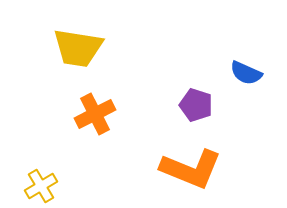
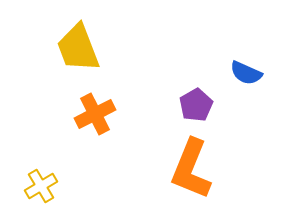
yellow trapezoid: rotated 60 degrees clockwise
purple pentagon: rotated 24 degrees clockwise
orange L-shape: rotated 90 degrees clockwise
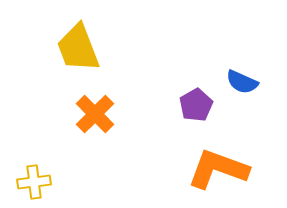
blue semicircle: moved 4 px left, 9 px down
orange cross: rotated 18 degrees counterclockwise
orange L-shape: moved 27 px right; rotated 88 degrees clockwise
yellow cross: moved 7 px left, 4 px up; rotated 24 degrees clockwise
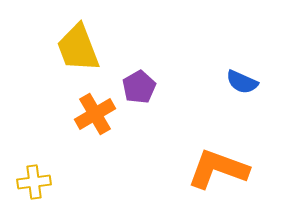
purple pentagon: moved 57 px left, 18 px up
orange cross: rotated 15 degrees clockwise
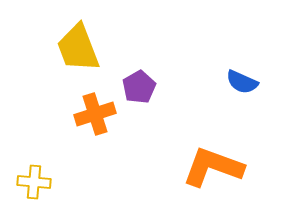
orange cross: rotated 12 degrees clockwise
orange L-shape: moved 5 px left, 2 px up
yellow cross: rotated 12 degrees clockwise
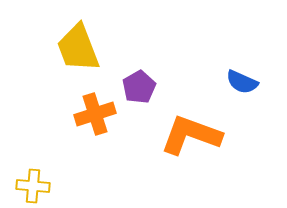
orange L-shape: moved 22 px left, 32 px up
yellow cross: moved 1 px left, 4 px down
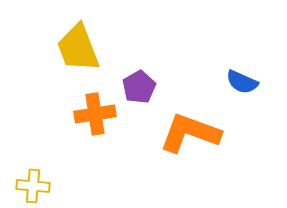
orange cross: rotated 9 degrees clockwise
orange L-shape: moved 1 px left, 2 px up
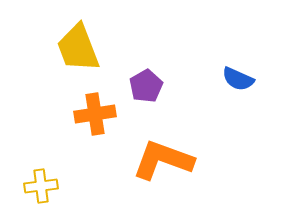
blue semicircle: moved 4 px left, 3 px up
purple pentagon: moved 7 px right, 1 px up
orange L-shape: moved 27 px left, 27 px down
yellow cross: moved 8 px right; rotated 12 degrees counterclockwise
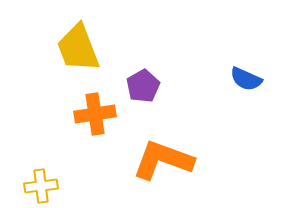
blue semicircle: moved 8 px right
purple pentagon: moved 3 px left
